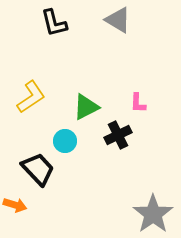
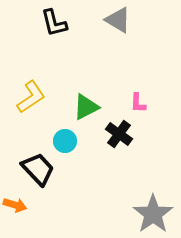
black cross: moved 1 px right, 1 px up; rotated 28 degrees counterclockwise
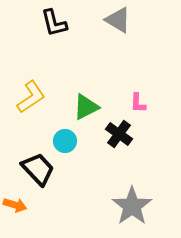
gray star: moved 21 px left, 8 px up
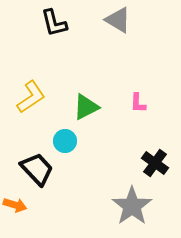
black cross: moved 36 px right, 29 px down
black trapezoid: moved 1 px left
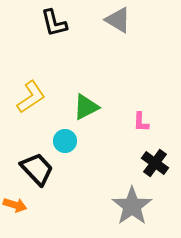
pink L-shape: moved 3 px right, 19 px down
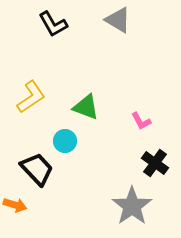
black L-shape: moved 1 px left, 1 px down; rotated 16 degrees counterclockwise
green triangle: rotated 48 degrees clockwise
pink L-shape: moved 1 px up; rotated 30 degrees counterclockwise
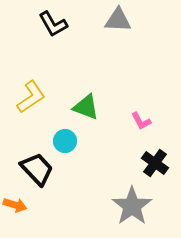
gray triangle: rotated 28 degrees counterclockwise
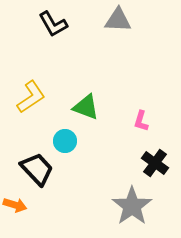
pink L-shape: rotated 45 degrees clockwise
